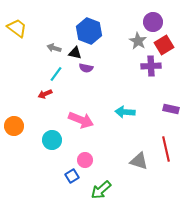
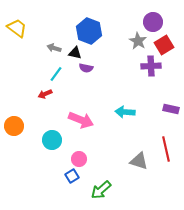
pink circle: moved 6 px left, 1 px up
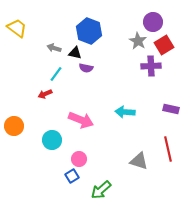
red line: moved 2 px right
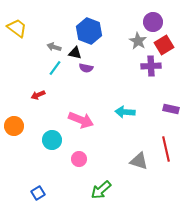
gray arrow: moved 1 px up
cyan line: moved 1 px left, 6 px up
red arrow: moved 7 px left, 1 px down
red line: moved 2 px left
blue square: moved 34 px left, 17 px down
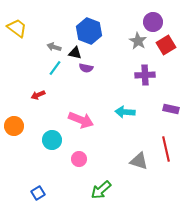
red square: moved 2 px right
purple cross: moved 6 px left, 9 px down
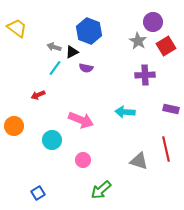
red square: moved 1 px down
black triangle: moved 3 px left, 1 px up; rotated 40 degrees counterclockwise
pink circle: moved 4 px right, 1 px down
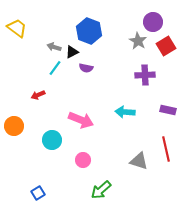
purple rectangle: moved 3 px left, 1 px down
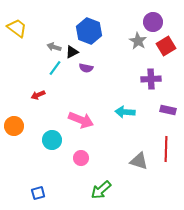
purple cross: moved 6 px right, 4 px down
red line: rotated 15 degrees clockwise
pink circle: moved 2 px left, 2 px up
blue square: rotated 16 degrees clockwise
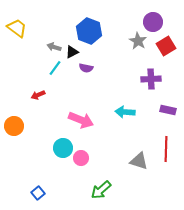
cyan circle: moved 11 px right, 8 px down
blue square: rotated 24 degrees counterclockwise
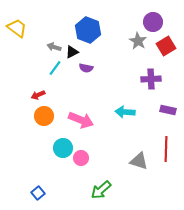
blue hexagon: moved 1 px left, 1 px up
orange circle: moved 30 px right, 10 px up
